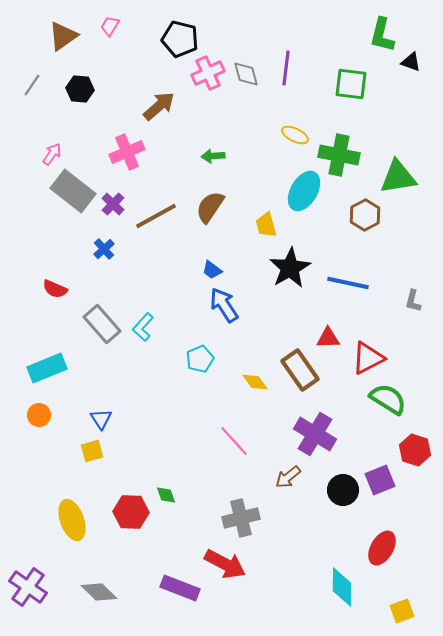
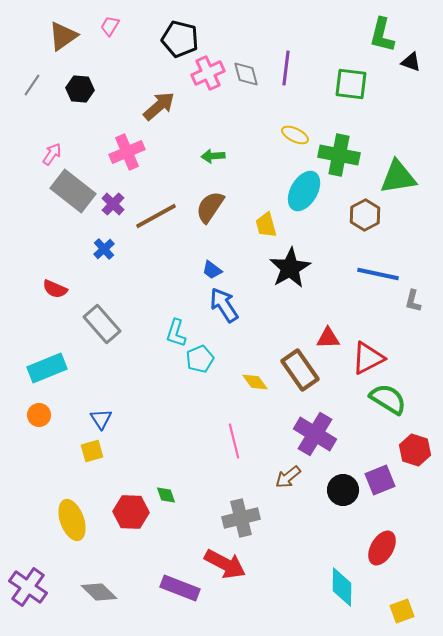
blue line at (348, 283): moved 30 px right, 9 px up
cyan L-shape at (143, 327): moved 33 px right, 6 px down; rotated 24 degrees counterclockwise
pink line at (234, 441): rotated 28 degrees clockwise
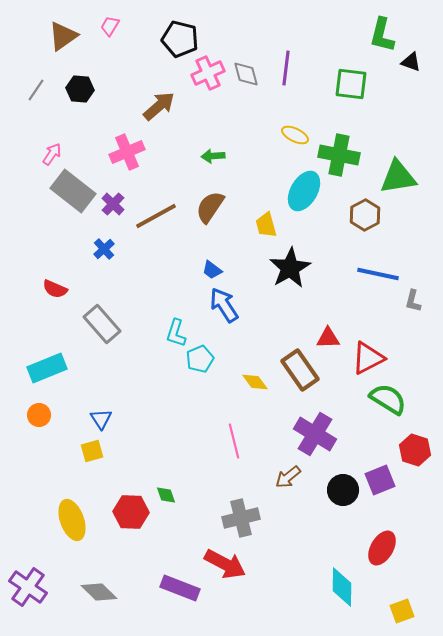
gray line at (32, 85): moved 4 px right, 5 px down
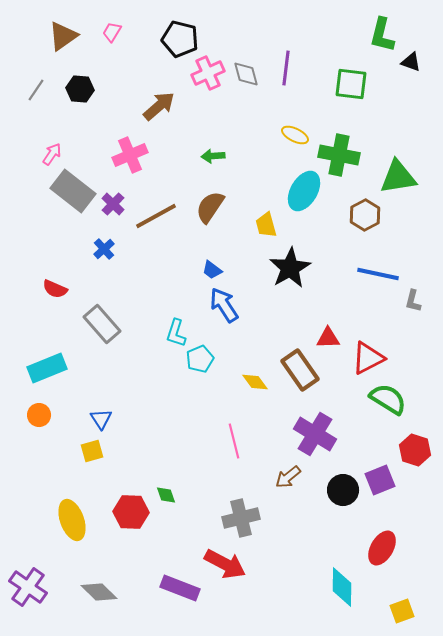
pink trapezoid at (110, 26): moved 2 px right, 6 px down
pink cross at (127, 152): moved 3 px right, 3 px down
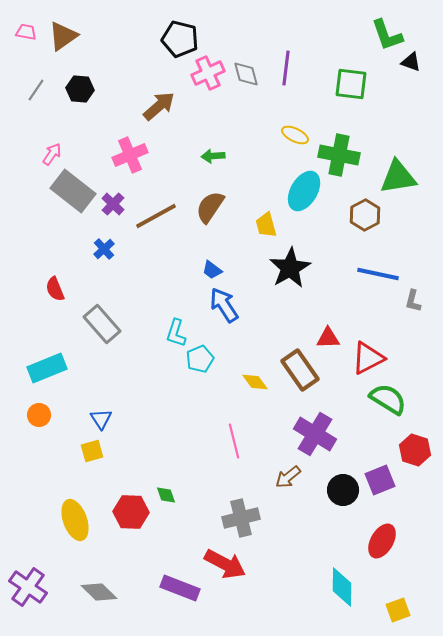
pink trapezoid at (112, 32): moved 86 px left; rotated 70 degrees clockwise
green L-shape at (382, 35): moved 5 px right; rotated 33 degrees counterclockwise
red semicircle at (55, 289): rotated 45 degrees clockwise
yellow ellipse at (72, 520): moved 3 px right
red ellipse at (382, 548): moved 7 px up
yellow square at (402, 611): moved 4 px left, 1 px up
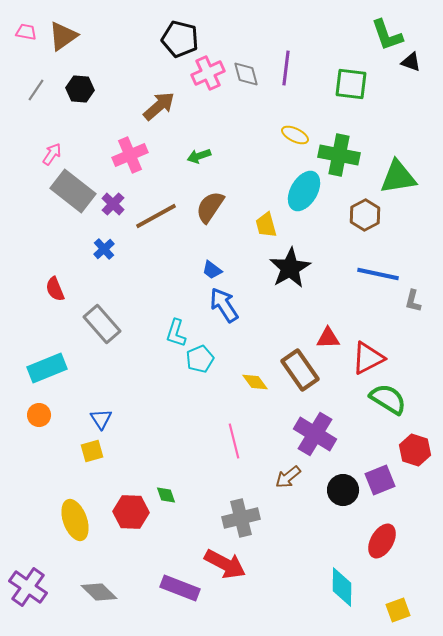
green arrow at (213, 156): moved 14 px left; rotated 15 degrees counterclockwise
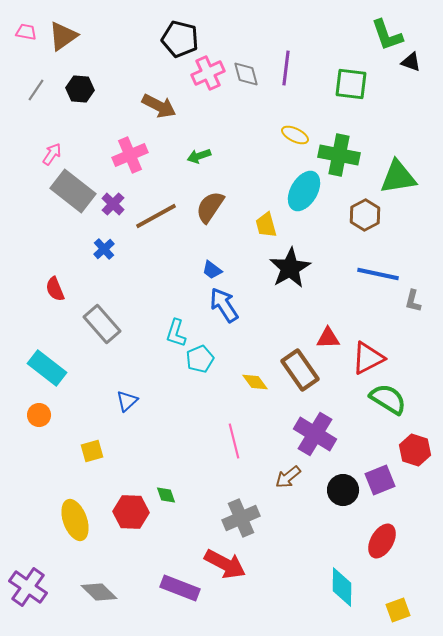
brown arrow at (159, 106): rotated 68 degrees clockwise
cyan rectangle at (47, 368): rotated 60 degrees clockwise
blue triangle at (101, 419): moved 26 px right, 18 px up; rotated 20 degrees clockwise
gray cross at (241, 518): rotated 9 degrees counterclockwise
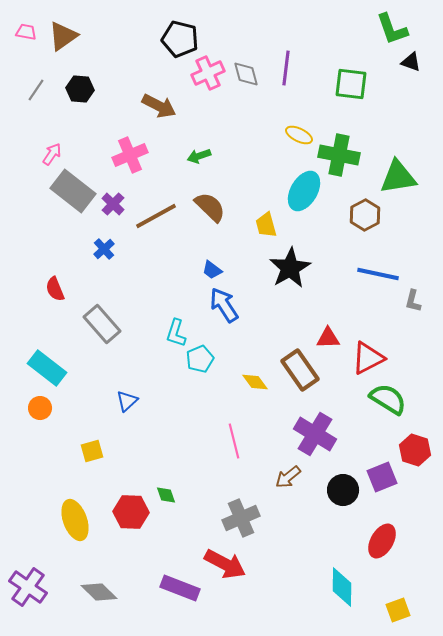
green L-shape at (387, 35): moved 5 px right, 6 px up
yellow ellipse at (295, 135): moved 4 px right
brown semicircle at (210, 207): rotated 100 degrees clockwise
orange circle at (39, 415): moved 1 px right, 7 px up
purple square at (380, 480): moved 2 px right, 3 px up
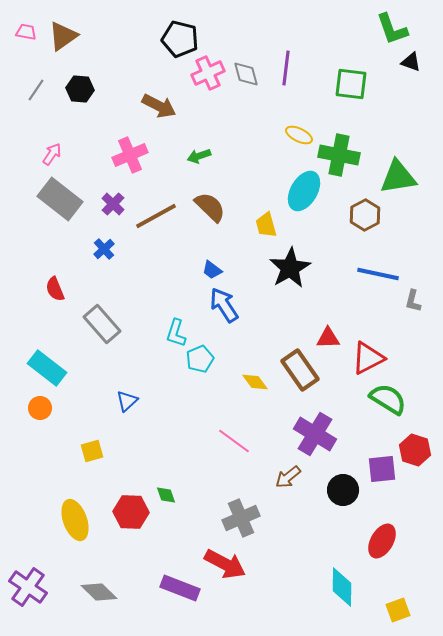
gray rectangle at (73, 191): moved 13 px left, 8 px down
pink line at (234, 441): rotated 40 degrees counterclockwise
purple square at (382, 477): moved 8 px up; rotated 16 degrees clockwise
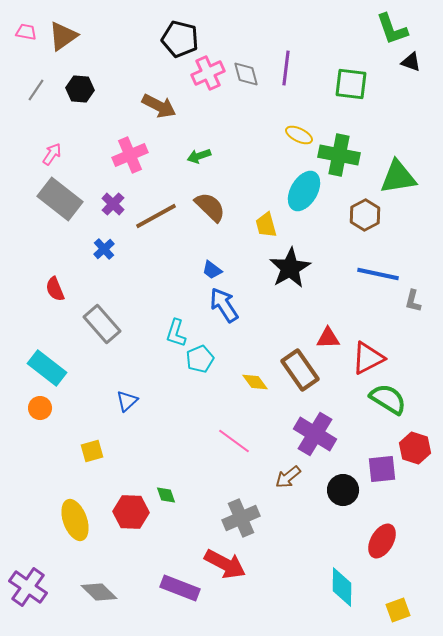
red hexagon at (415, 450): moved 2 px up
